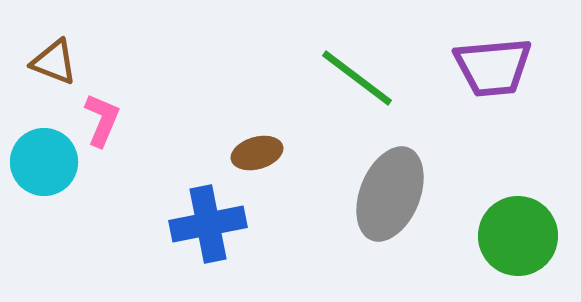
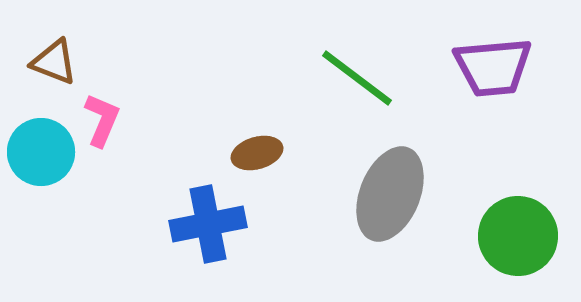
cyan circle: moved 3 px left, 10 px up
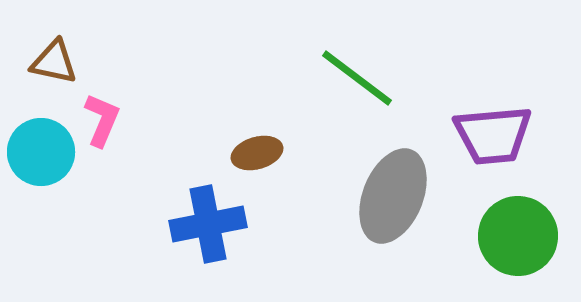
brown triangle: rotated 9 degrees counterclockwise
purple trapezoid: moved 68 px down
gray ellipse: moved 3 px right, 2 px down
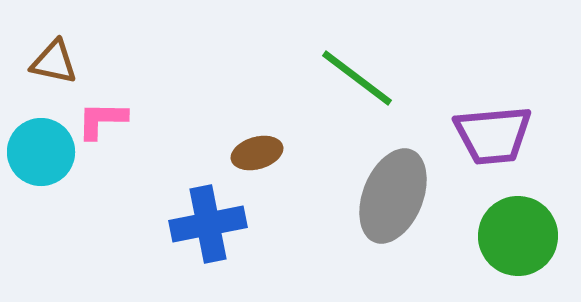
pink L-shape: rotated 112 degrees counterclockwise
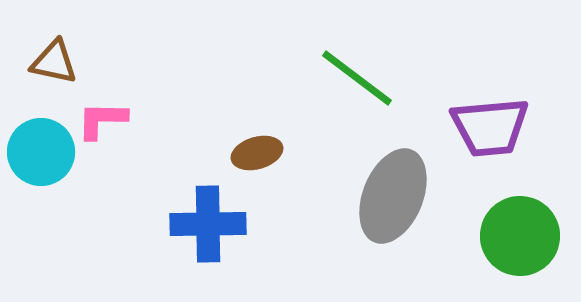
purple trapezoid: moved 3 px left, 8 px up
blue cross: rotated 10 degrees clockwise
green circle: moved 2 px right
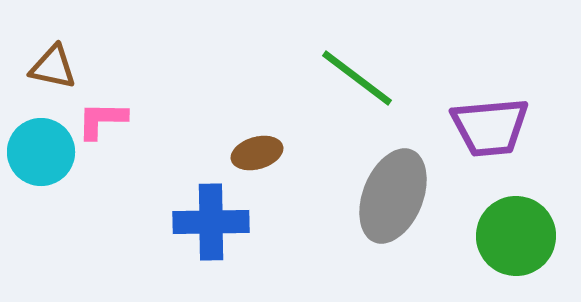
brown triangle: moved 1 px left, 5 px down
blue cross: moved 3 px right, 2 px up
green circle: moved 4 px left
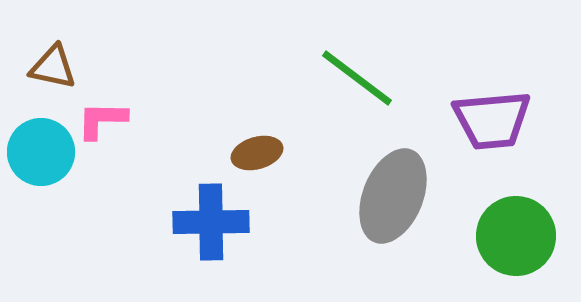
purple trapezoid: moved 2 px right, 7 px up
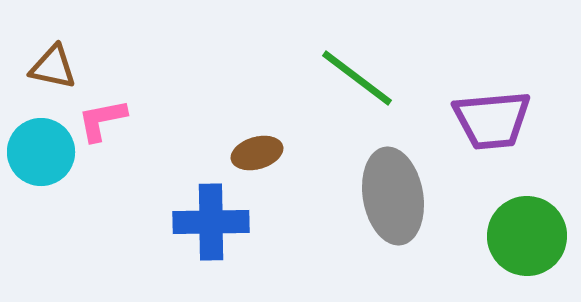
pink L-shape: rotated 12 degrees counterclockwise
gray ellipse: rotated 32 degrees counterclockwise
green circle: moved 11 px right
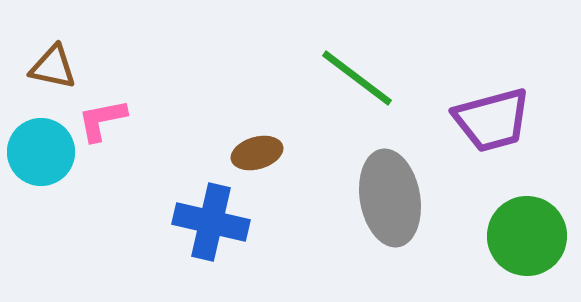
purple trapezoid: rotated 10 degrees counterclockwise
gray ellipse: moved 3 px left, 2 px down
blue cross: rotated 14 degrees clockwise
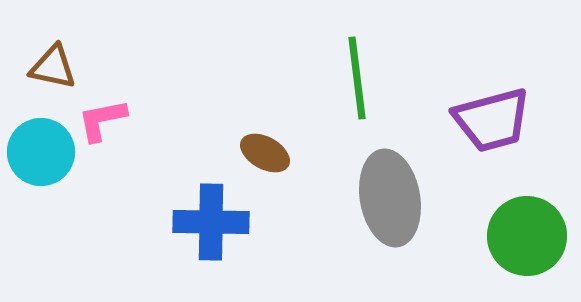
green line: rotated 46 degrees clockwise
brown ellipse: moved 8 px right; rotated 45 degrees clockwise
blue cross: rotated 12 degrees counterclockwise
